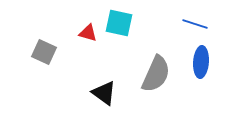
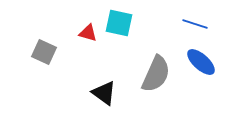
blue ellipse: rotated 52 degrees counterclockwise
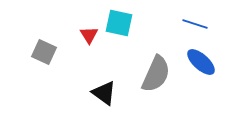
red triangle: moved 1 px right, 2 px down; rotated 42 degrees clockwise
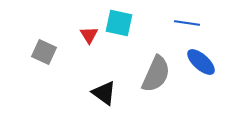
blue line: moved 8 px left, 1 px up; rotated 10 degrees counterclockwise
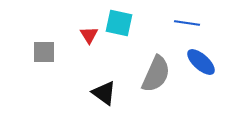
gray square: rotated 25 degrees counterclockwise
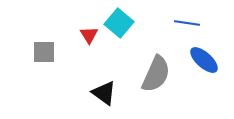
cyan square: rotated 28 degrees clockwise
blue ellipse: moved 3 px right, 2 px up
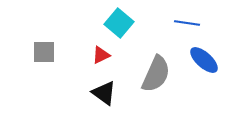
red triangle: moved 12 px right, 20 px down; rotated 36 degrees clockwise
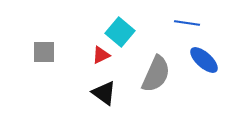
cyan square: moved 1 px right, 9 px down
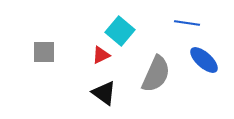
cyan square: moved 1 px up
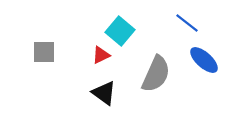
blue line: rotated 30 degrees clockwise
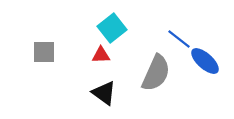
blue line: moved 8 px left, 16 px down
cyan square: moved 8 px left, 3 px up; rotated 12 degrees clockwise
red triangle: rotated 24 degrees clockwise
blue ellipse: moved 1 px right, 1 px down
gray semicircle: moved 1 px up
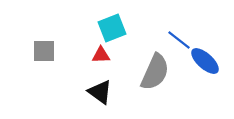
cyan square: rotated 16 degrees clockwise
blue line: moved 1 px down
gray square: moved 1 px up
gray semicircle: moved 1 px left, 1 px up
black triangle: moved 4 px left, 1 px up
